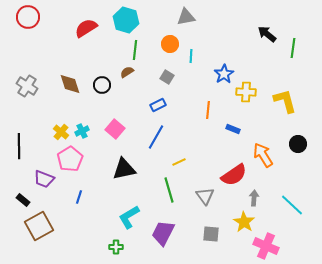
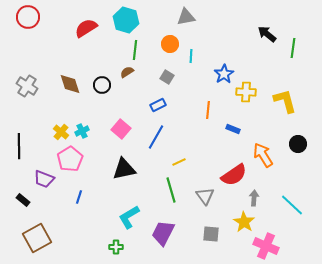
pink square at (115, 129): moved 6 px right
green line at (169, 190): moved 2 px right
brown square at (39, 226): moved 2 px left, 12 px down
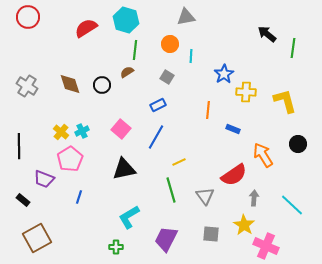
yellow star at (244, 222): moved 3 px down
purple trapezoid at (163, 233): moved 3 px right, 6 px down
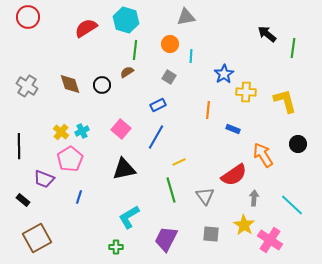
gray square at (167, 77): moved 2 px right
pink cross at (266, 246): moved 4 px right, 6 px up; rotated 10 degrees clockwise
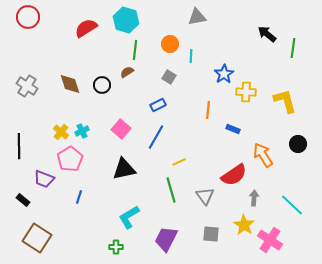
gray triangle at (186, 17): moved 11 px right
brown square at (37, 238): rotated 28 degrees counterclockwise
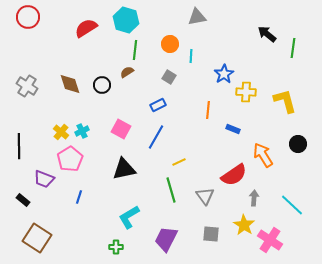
pink square at (121, 129): rotated 12 degrees counterclockwise
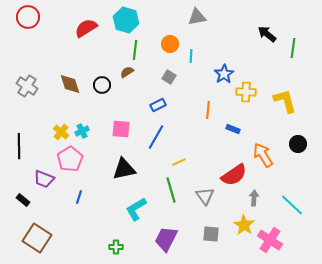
pink square at (121, 129): rotated 24 degrees counterclockwise
cyan L-shape at (129, 217): moved 7 px right, 8 px up
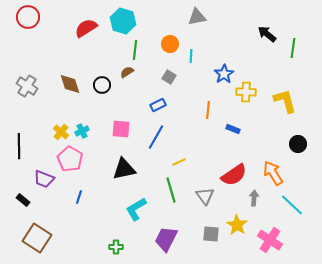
cyan hexagon at (126, 20): moved 3 px left, 1 px down
orange arrow at (263, 155): moved 10 px right, 18 px down
pink pentagon at (70, 159): rotated 10 degrees counterclockwise
yellow star at (244, 225): moved 7 px left
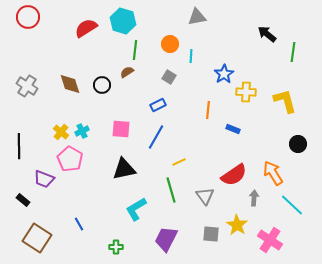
green line at (293, 48): moved 4 px down
blue line at (79, 197): moved 27 px down; rotated 48 degrees counterclockwise
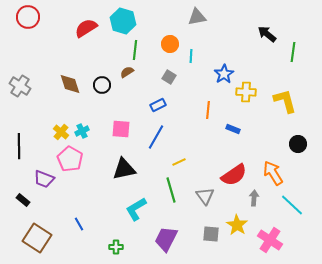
gray cross at (27, 86): moved 7 px left
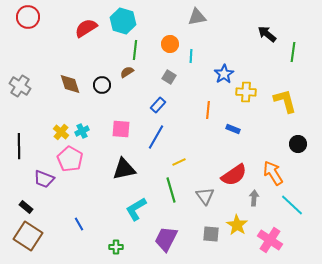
blue rectangle at (158, 105): rotated 21 degrees counterclockwise
black rectangle at (23, 200): moved 3 px right, 7 px down
brown square at (37, 238): moved 9 px left, 2 px up
